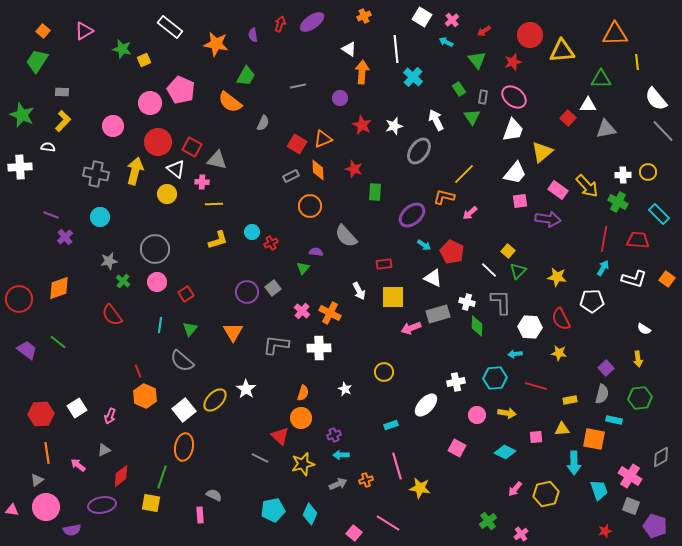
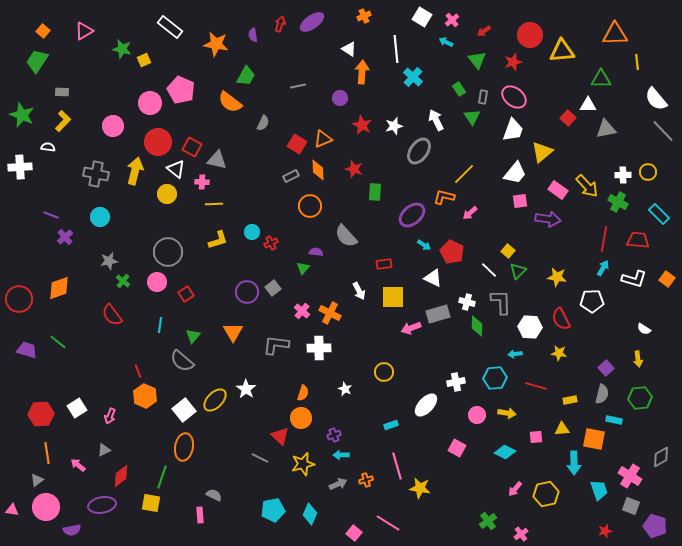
gray circle at (155, 249): moved 13 px right, 3 px down
green triangle at (190, 329): moved 3 px right, 7 px down
purple trapezoid at (27, 350): rotated 20 degrees counterclockwise
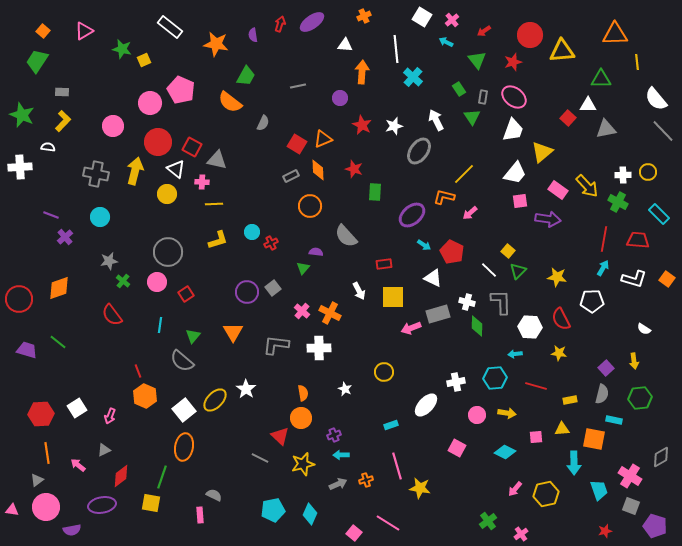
white triangle at (349, 49): moved 4 px left, 4 px up; rotated 28 degrees counterclockwise
yellow arrow at (638, 359): moved 4 px left, 2 px down
orange semicircle at (303, 393): rotated 28 degrees counterclockwise
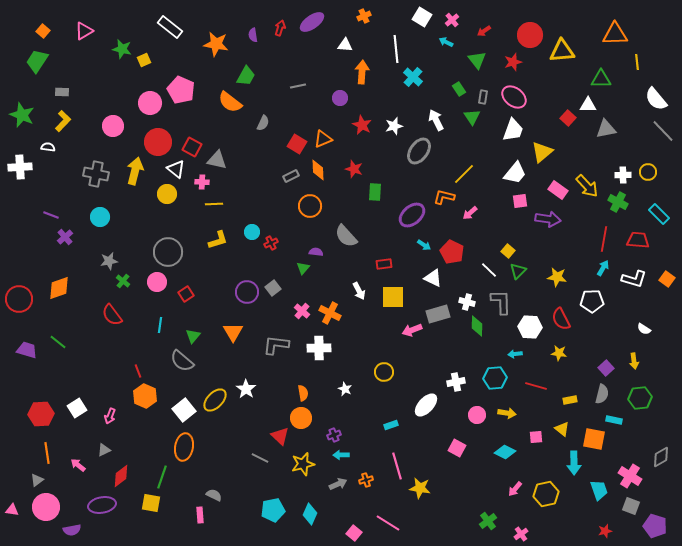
red arrow at (280, 24): moved 4 px down
pink arrow at (411, 328): moved 1 px right, 2 px down
yellow triangle at (562, 429): rotated 42 degrees clockwise
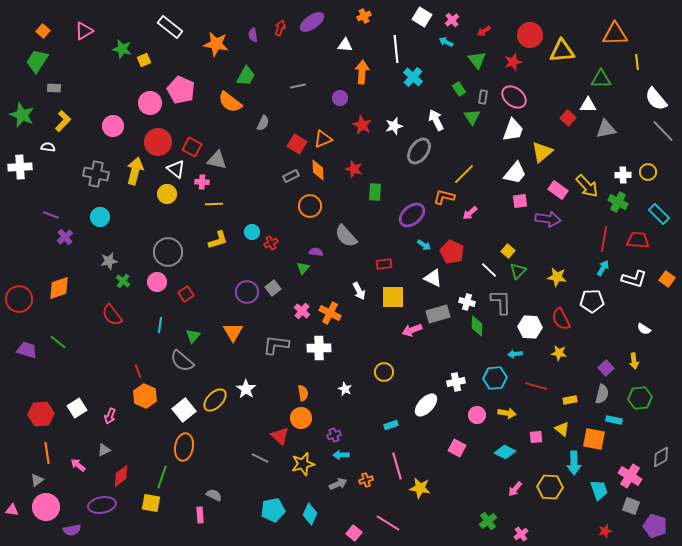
gray rectangle at (62, 92): moved 8 px left, 4 px up
yellow hexagon at (546, 494): moved 4 px right, 7 px up; rotated 15 degrees clockwise
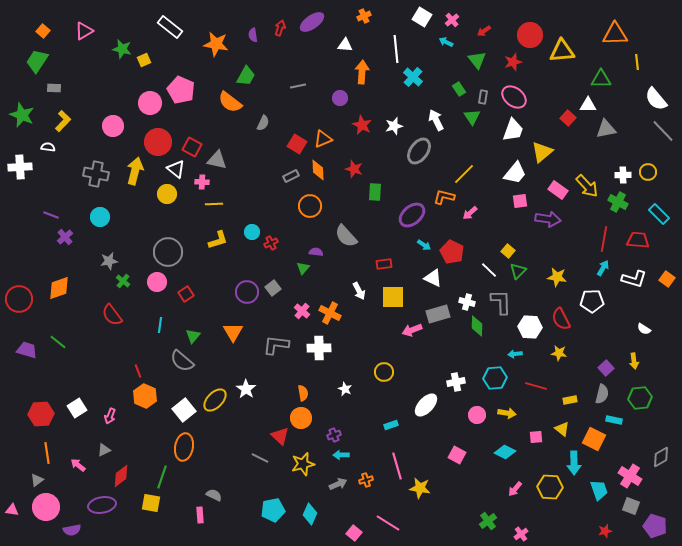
orange square at (594, 439): rotated 15 degrees clockwise
pink square at (457, 448): moved 7 px down
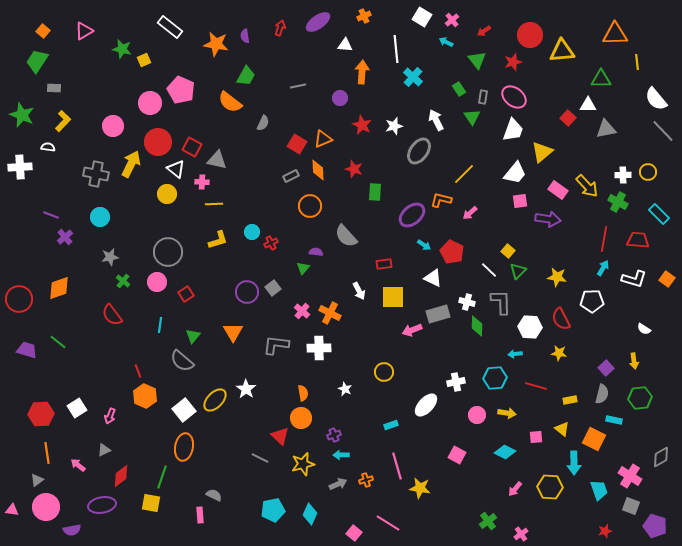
purple ellipse at (312, 22): moved 6 px right
purple semicircle at (253, 35): moved 8 px left, 1 px down
yellow arrow at (135, 171): moved 4 px left, 7 px up; rotated 12 degrees clockwise
orange L-shape at (444, 197): moved 3 px left, 3 px down
gray star at (109, 261): moved 1 px right, 4 px up
